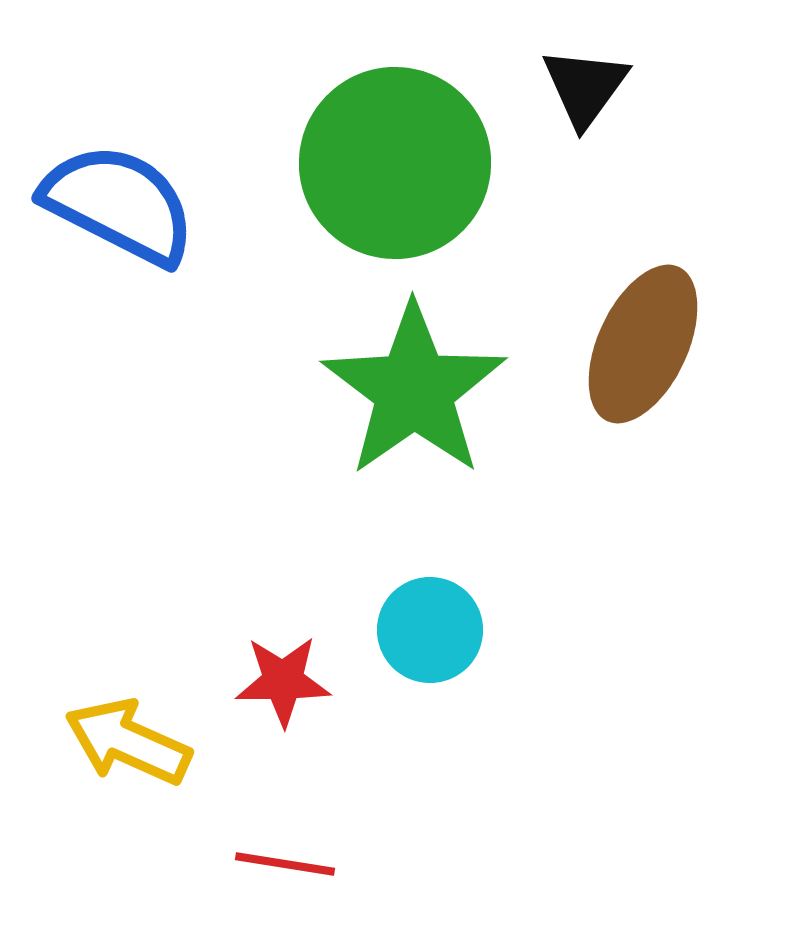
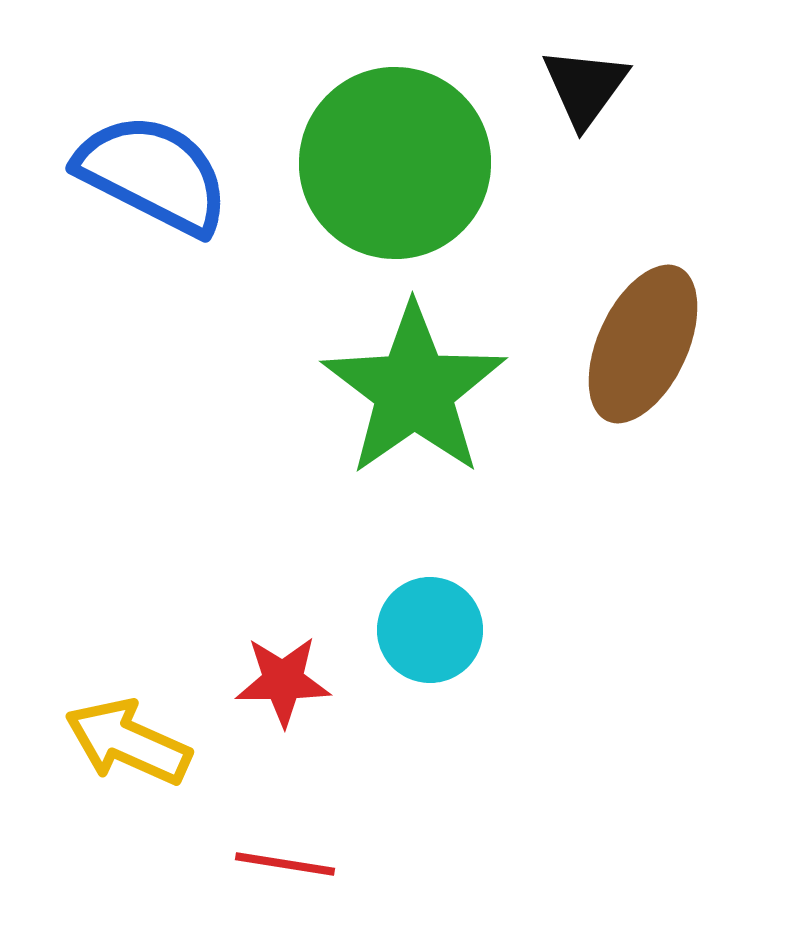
blue semicircle: moved 34 px right, 30 px up
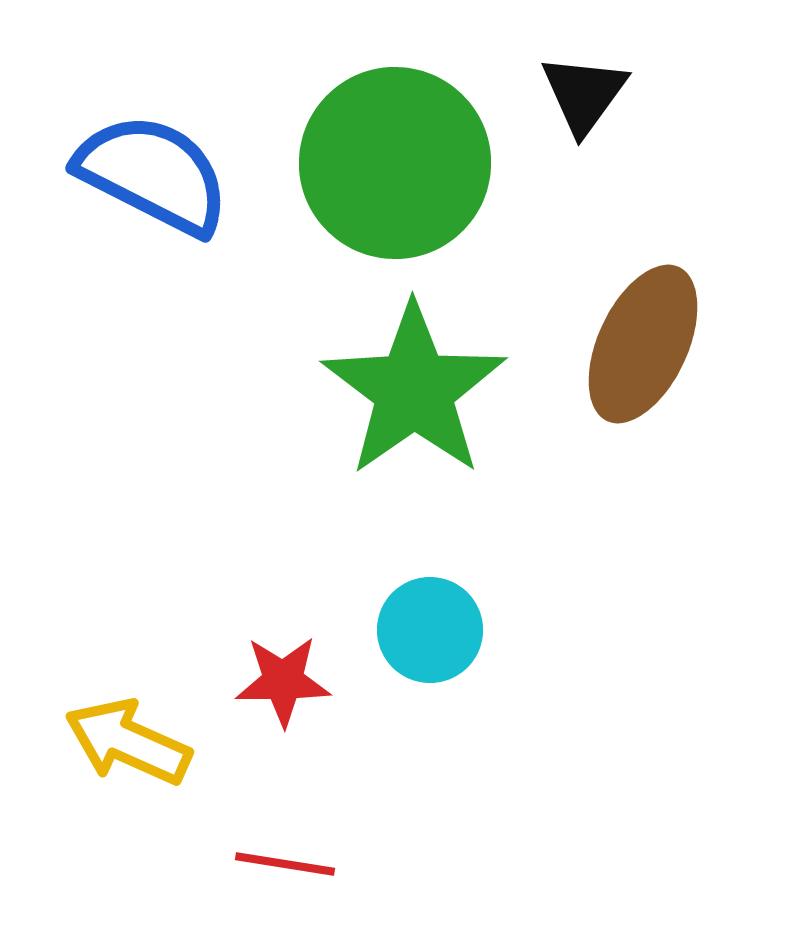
black triangle: moved 1 px left, 7 px down
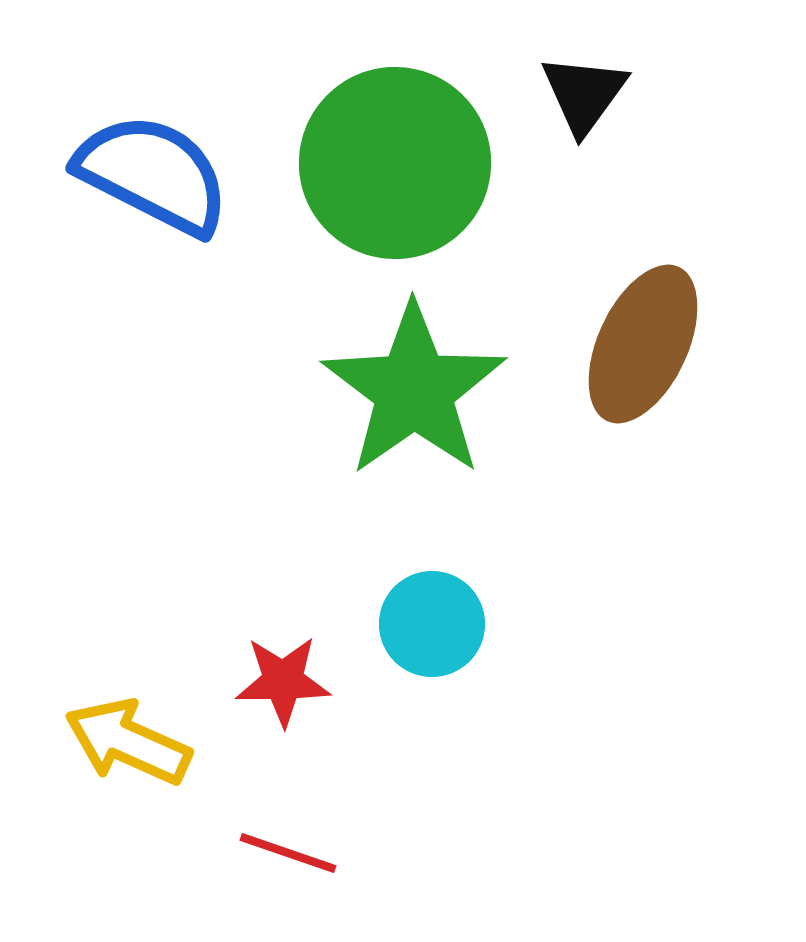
cyan circle: moved 2 px right, 6 px up
red line: moved 3 px right, 11 px up; rotated 10 degrees clockwise
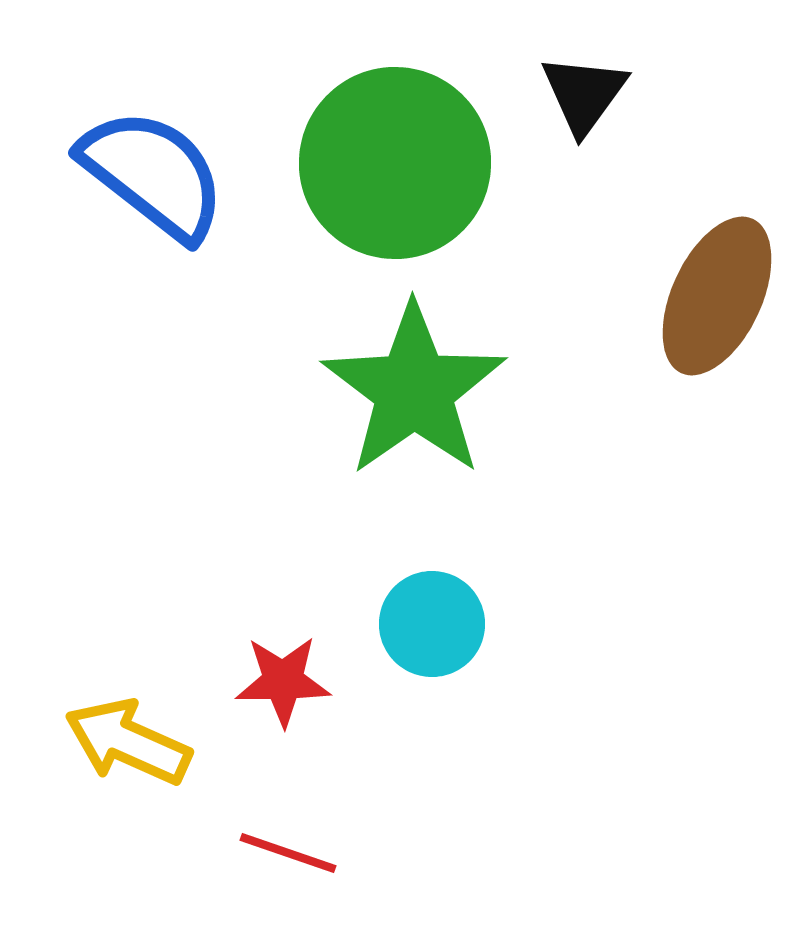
blue semicircle: rotated 11 degrees clockwise
brown ellipse: moved 74 px right, 48 px up
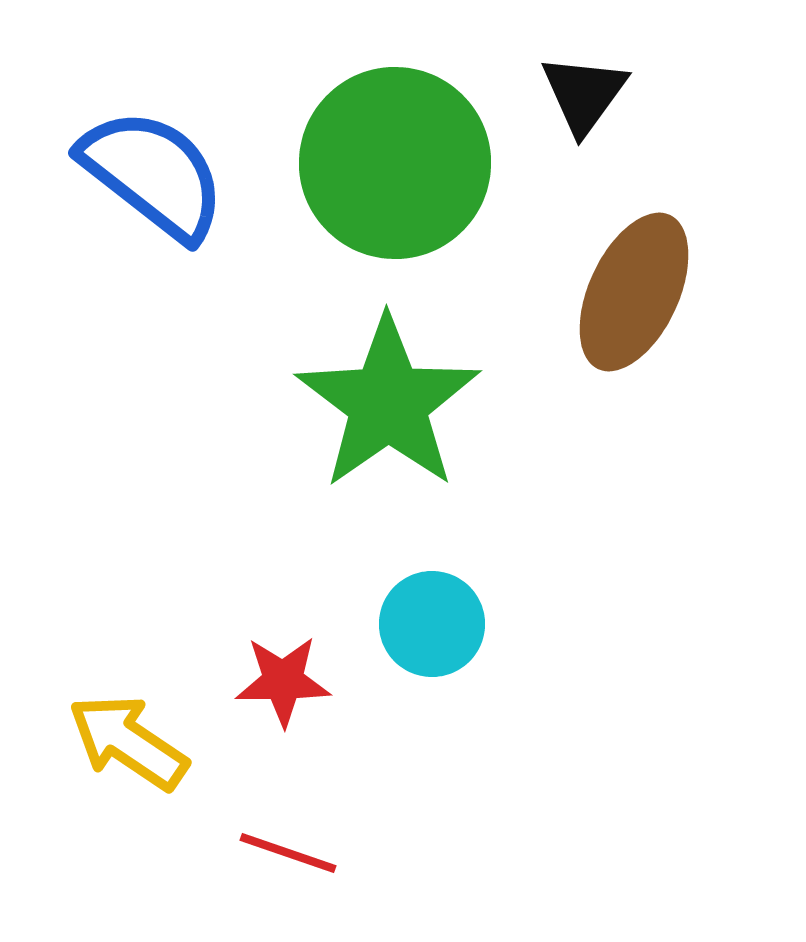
brown ellipse: moved 83 px left, 4 px up
green star: moved 26 px left, 13 px down
yellow arrow: rotated 10 degrees clockwise
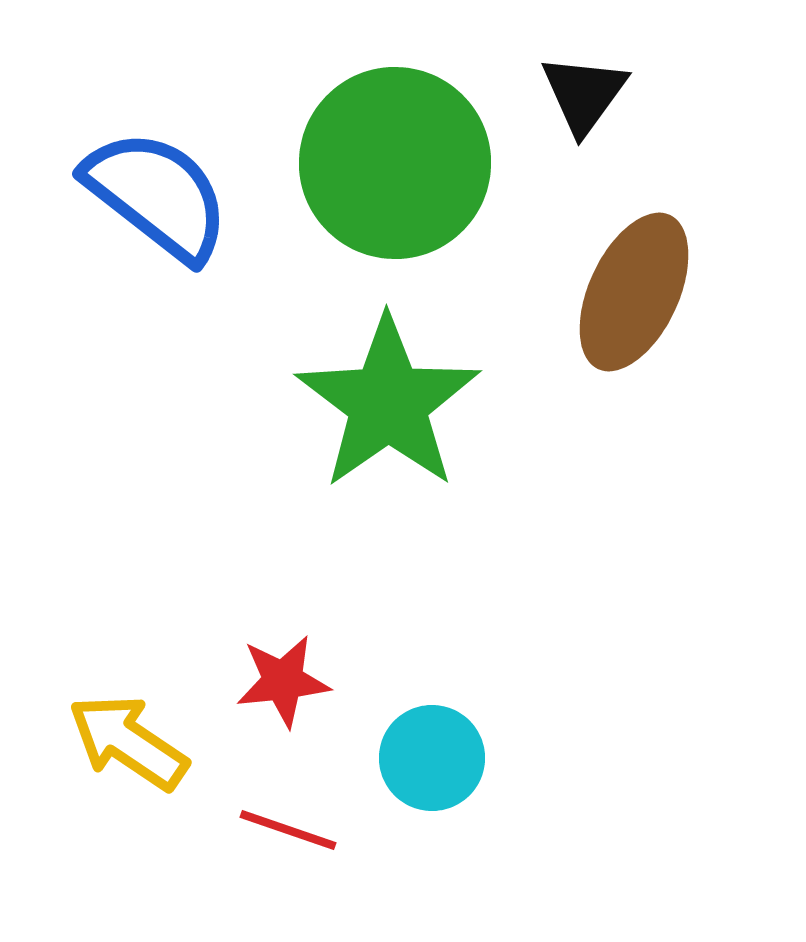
blue semicircle: moved 4 px right, 21 px down
cyan circle: moved 134 px down
red star: rotated 6 degrees counterclockwise
red line: moved 23 px up
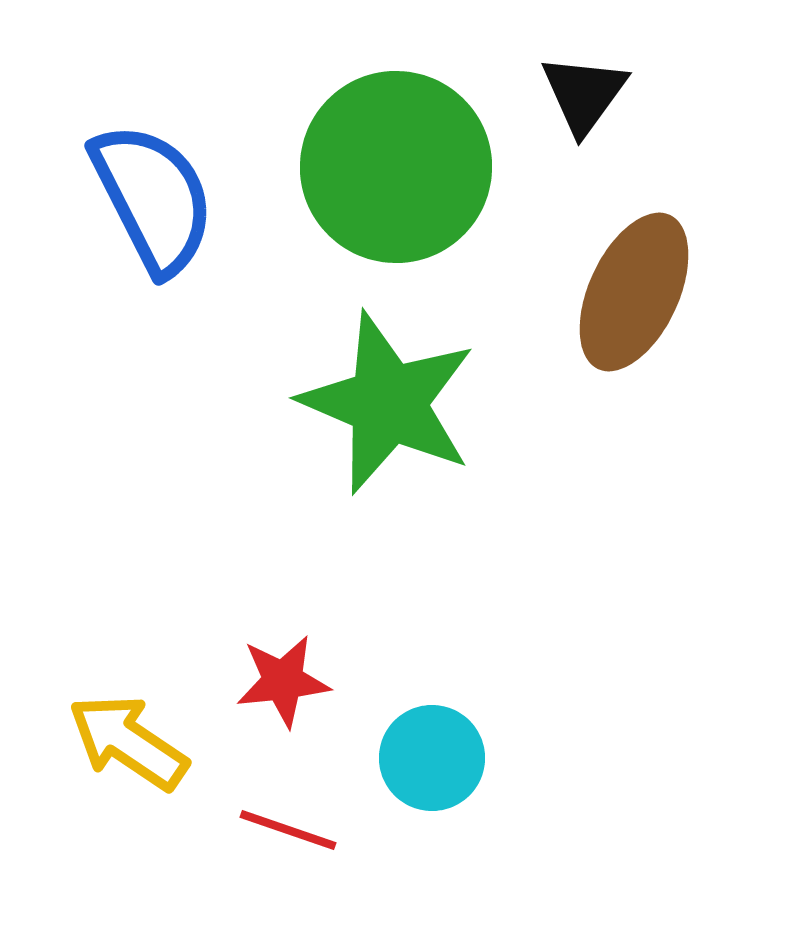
green circle: moved 1 px right, 4 px down
blue semicircle: moved 4 px left, 3 px down; rotated 25 degrees clockwise
green star: rotated 14 degrees counterclockwise
